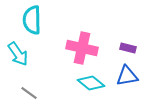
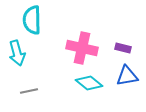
purple rectangle: moved 5 px left
cyan arrow: moved 1 px left, 1 px up; rotated 20 degrees clockwise
cyan diamond: moved 2 px left
gray line: moved 2 px up; rotated 48 degrees counterclockwise
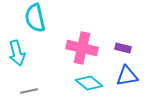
cyan semicircle: moved 3 px right, 2 px up; rotated 12 degrees counterclockwise
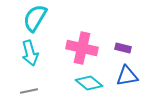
cyan semicircle: rotated 44 degrees clockwise
cyan arrow: moved 13 px right
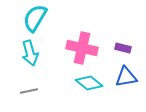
blue triangle: moved 1 px left, 1 px down
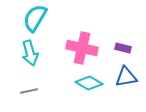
cyan diamond: rotated 8 degrees counterclockwise
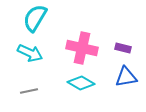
cyan arrow: rotated 50 degrees counterclockwise
cyan diamond: moved 8 px left
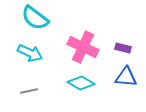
cyan semicircle: rotated 84 degrees counterclockwise
pink cross: moved 1 px right, 1 px up; rotated 12 degrees clockwise
blue triangle: rotated 15 degrees clockwise
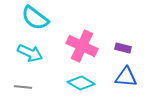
pink cross: moved 1 px left, 1 px up
gray line: moved 6 px left, 4 px up; rotated 18 degrees clockwise
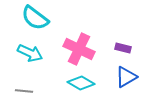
pink cross: moved 3 px left, 3 px down
blue triangle: rotated 35 degrees counterclockwise
gray line: moved 1 px right, 4 px down
